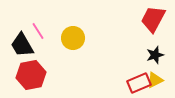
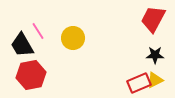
black star: rotated 18 degrees clockwise
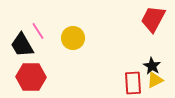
black star: moved 3 px left, 11 px down; rotated 30 degrees clockwise
red hexagon: moved 2 px down; rotated 12 degrees clockwise
red rectangle: moved 6 px left; rotated 70 degrees counterclockwise
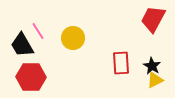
red rectangle: moved 12 px left, 20 px up
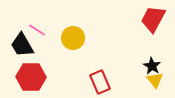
pink line: moved 1 px left, 1 px up; rotated 24 degrees counterclockwise
red rectangle: moved 21 px left, 19 px down; rotated 20 degrees counterclockwise
yellow triangle: rotated 42 degrees counterclockwise
